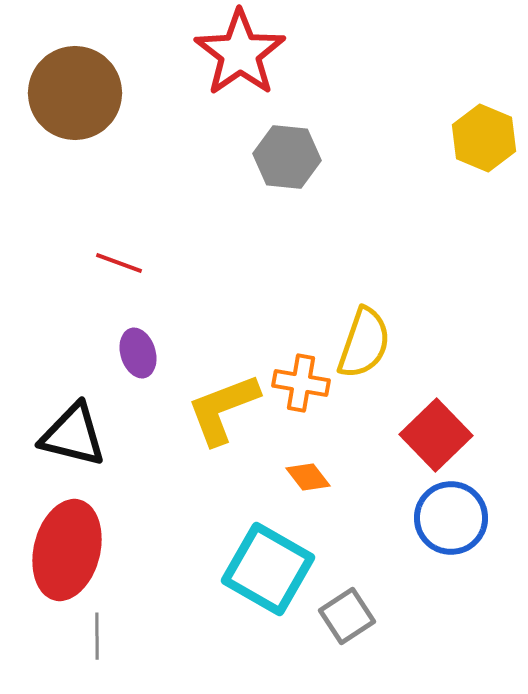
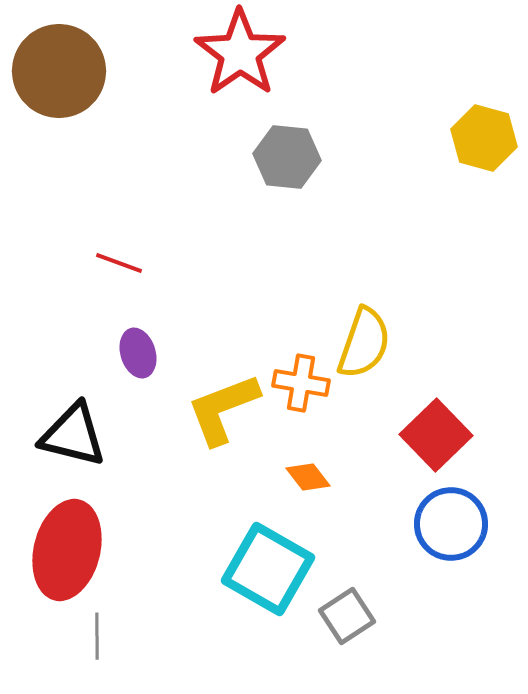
brown circle: moved 16 px left, 22 px up
yellow hexagon: rotated 8 degrees counterclockwise
blue circle: moved 6 px down
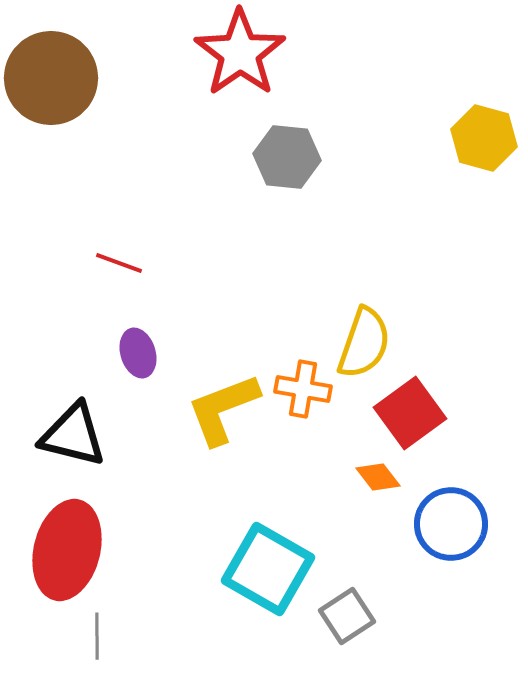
brown circle: moved 8 px left, 7 px down
orange cross: moved 2 px right, 6 px down
red square: moved 26 px left, 22 px up; rotated 8 degrees clockwise
orange diamond: moved 70 px right
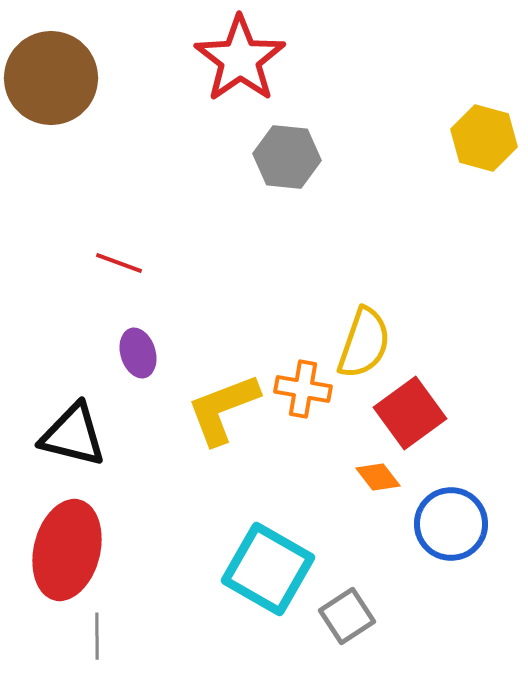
red star: moved 6 px down
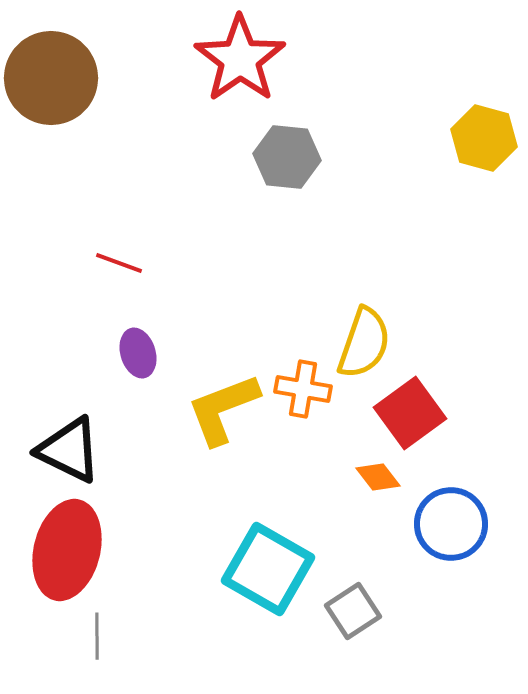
black triangle: moved 4 px left, 15 px down; rotated 12 degrees clockwise
gray square: moved 6 px right, 5 px up
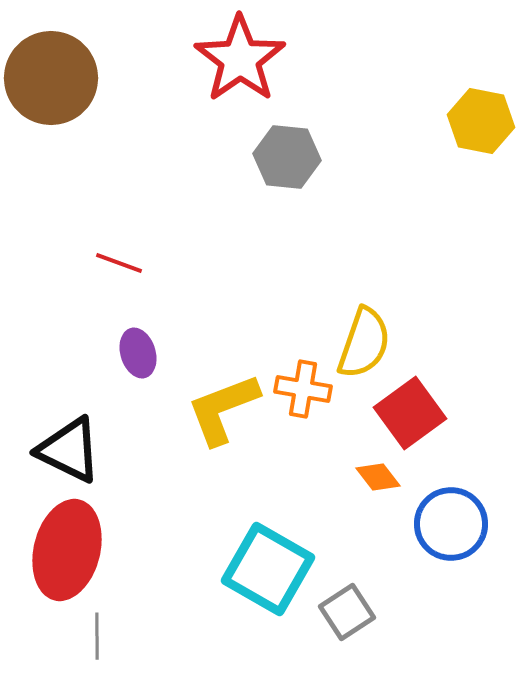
yellow hexagon: moved 3 px left, 17 px up; rotated 4 degrees counterclockwise
gray square: moved 6 px left, 1 px down
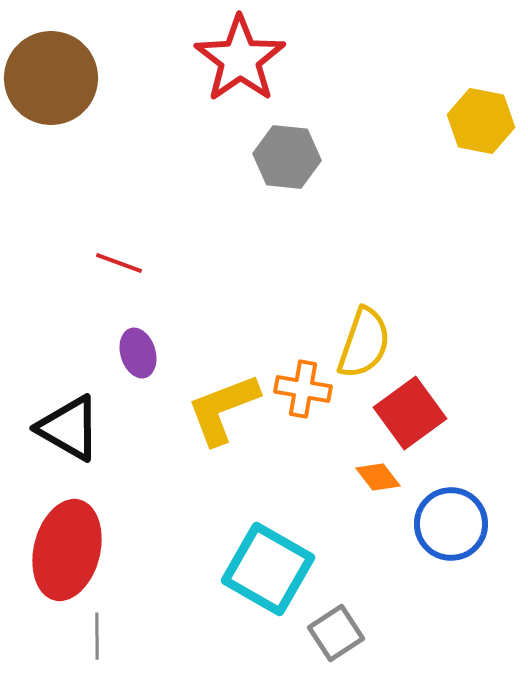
black triangle: moved 22 px up; rotated 4 degrees clockwise
gray square: moved 11 px left, 21 px down
